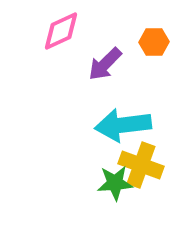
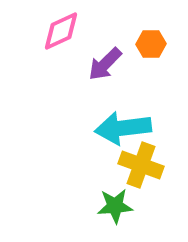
orange hexagon: moved 3 px left, 2 px down
cyan arrow: moved 3 px down
green star: moved 23 px down
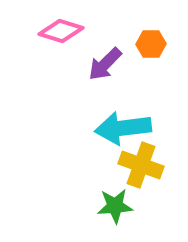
pink diamond: rotated 42 degrees clockwise
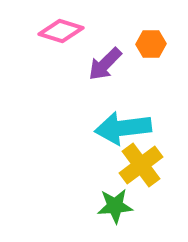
yellow cross: rotated 33 degrees clockwise
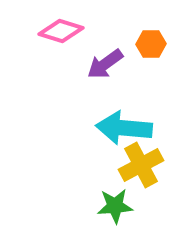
purple arrow: rotated 9 degrees clockwise
cyan arrow: moved 1 px right; rotated 12 degrees clockwise
yellow cross: rotated 9 degrees clockwise
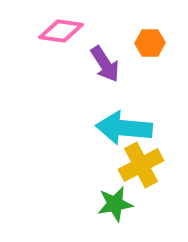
pink diamond: rotated 9 degrees counterclockwise
orange hexagon: moved 1 px left, 1 px up
purple arrow: rotated 87 degrees counterclockwise
green star: moved 2 px up; rotated 6 degrees counterclockwise
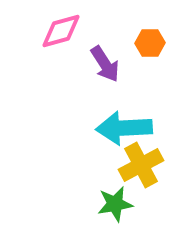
pink diamond: rotated 24 degrees counterclockwise
cyan arrow: rotated 8 degrees counterclockwise
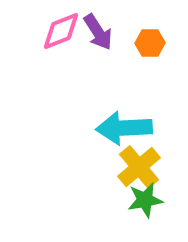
pink diamond: rotated 6 degrees counterclockwise
purple arrow: moved 7 px left, 32 px up
yellow cross: moved 2 px left, 2 px down; rotated 12 degrees counterclockwise
green star: moved 30 px right, 4 px up
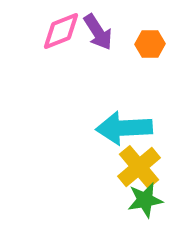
orange hexagon: moved 1 px down
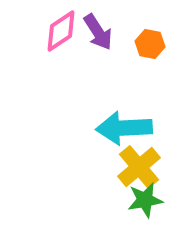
pink diamond: rotated 12 degrees counterclockwise
orange hexagon: rotated 12 degrees clockwise
